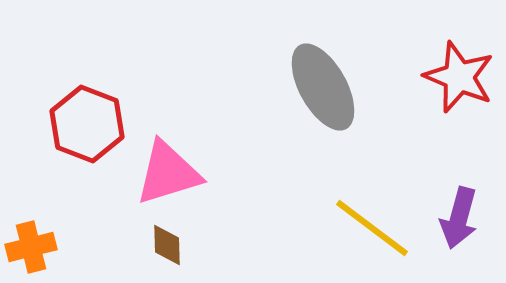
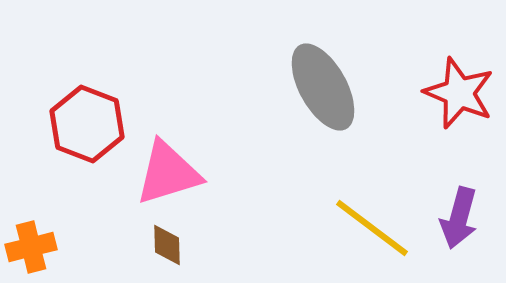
red star: moved 16 px down
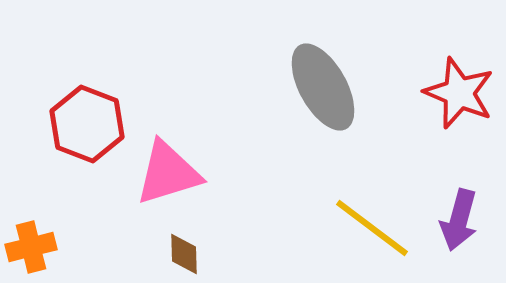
purple arrow: moved 2 px down
brown diamond: moved 17 px right, 9 px down
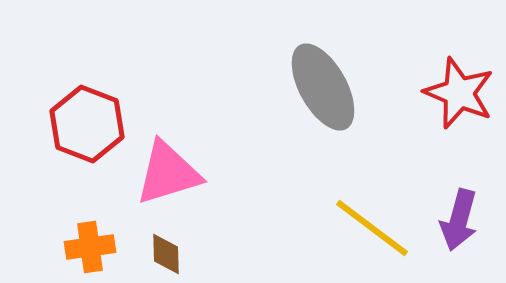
orange cross: moved 59 px right; rotated 6 degrees clockwise
brown diamond: moved 18 px left
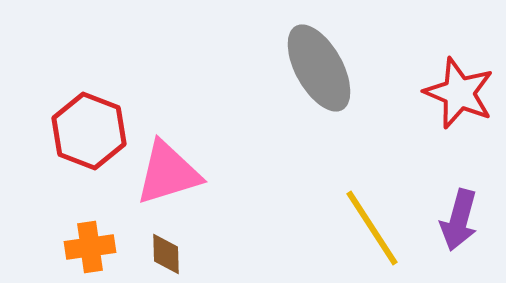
gray ellipse: moved 4 px left, 19 px up
red hexagon: moved 2 px right, 7 px down
yellow line: rotated 20 degrees clockwise
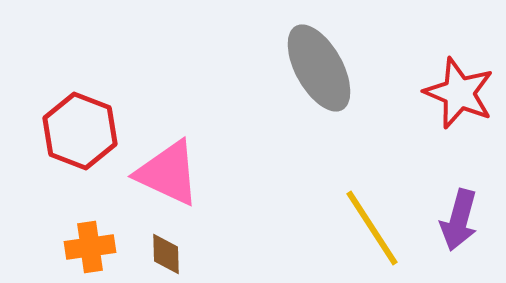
red hexagon: moved 9 px left
pink triangle: rotated 42 degrees clockwise
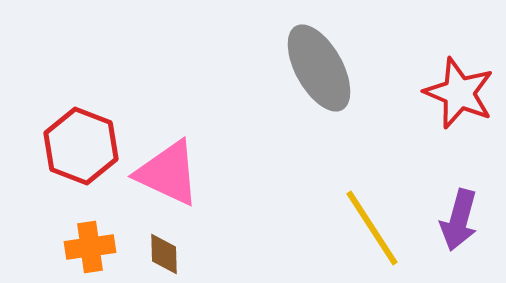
red hexagon: moved 1 px right, 15 px down
brown diamond: moved 2 px left
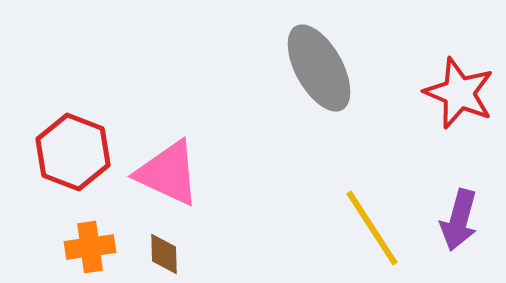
red hexagon: moved 8 px left, 6 px down
